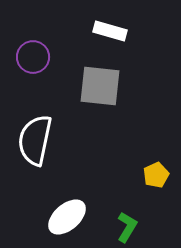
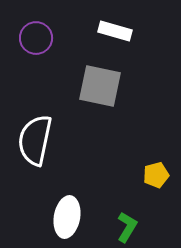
white rectangle: moved 5 px right
purple circle: moved 3 px right, 19 px up
gray square: rotated 6 degrees clockwise
yellow pentagon: rotated 10 degrees clockwise
white ellipse: rotated 39 degrees counterclockwise
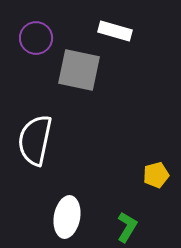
gray square: moved 21 px left, 16 px up
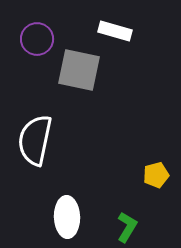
purple circle: moved 1 px right, 1 px down
white ellipse: rotated 12 degrees counterclockwise
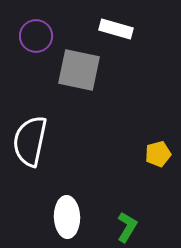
white rectangle: moved 1 px right, 2 px up
purple circle: moved 1 px left, 3 px up
white semicircle: moved 5 px left, 1 px down
yellow pentagon: moved 2 px right, 21 px up
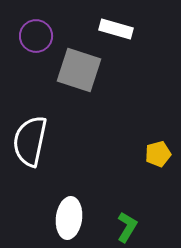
gray square: rotated 6 degrees clockwise
white ellipse: moved 2 px right, 1 px down; rotated 9 degrees clockwise
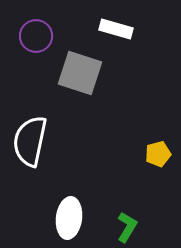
gray square: moved 1 px right, 3 px down
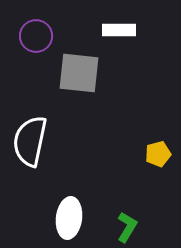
white rectangle: moved 3 px right, 1 px down; rotated 16 degrees counterclockwise
gray square: moved 1 px left; rotated 12 degrees counterclockwise
